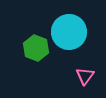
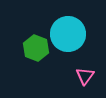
cyan circle: moved 1 px left, 2 px down
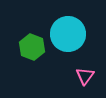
green hexagon: moved 4 px left, 1 px up
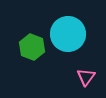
pink triangle: moved 1 px right, 1 px down
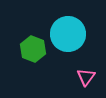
green hexagon: moved 1 px right, 2 px down
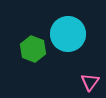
pink triangle: moved 4 px right, 5 px down
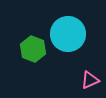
pink triangle: moved 2 px up; rotated 30 degrees clockwise
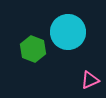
cyan circle: moved 2 px up
